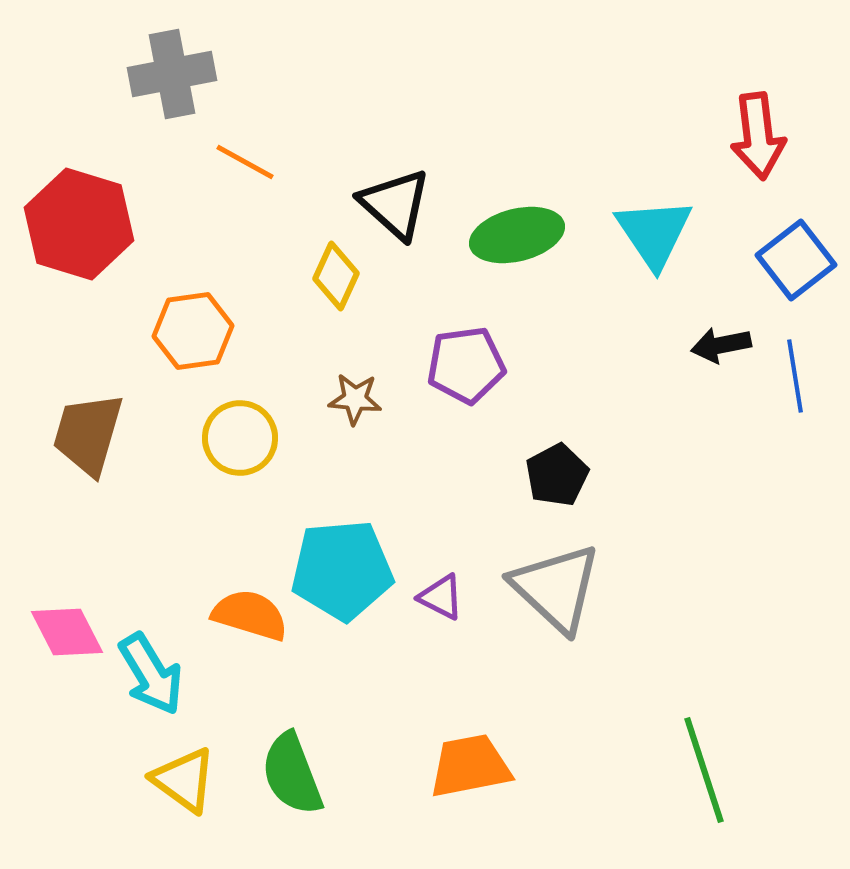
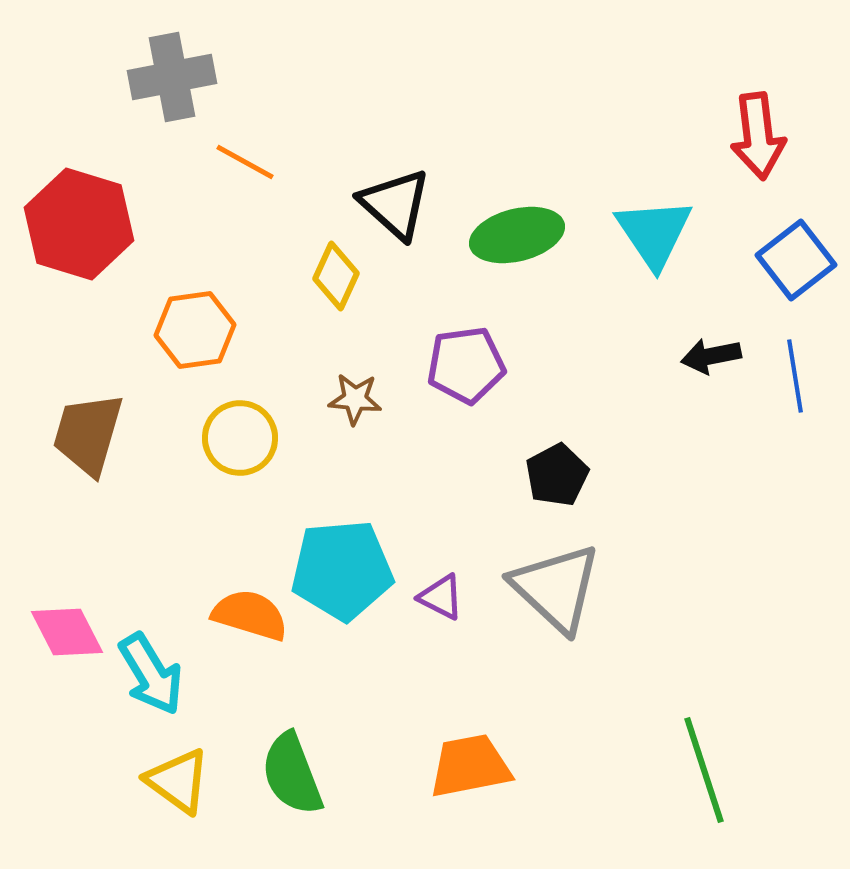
gray cross: moved 3 px down
orange hexagon: moved 2 px right, 1 px up
black arrow: moved 10 px left, 11 px down
yellow triangle: moved 6 px left, 1 px down
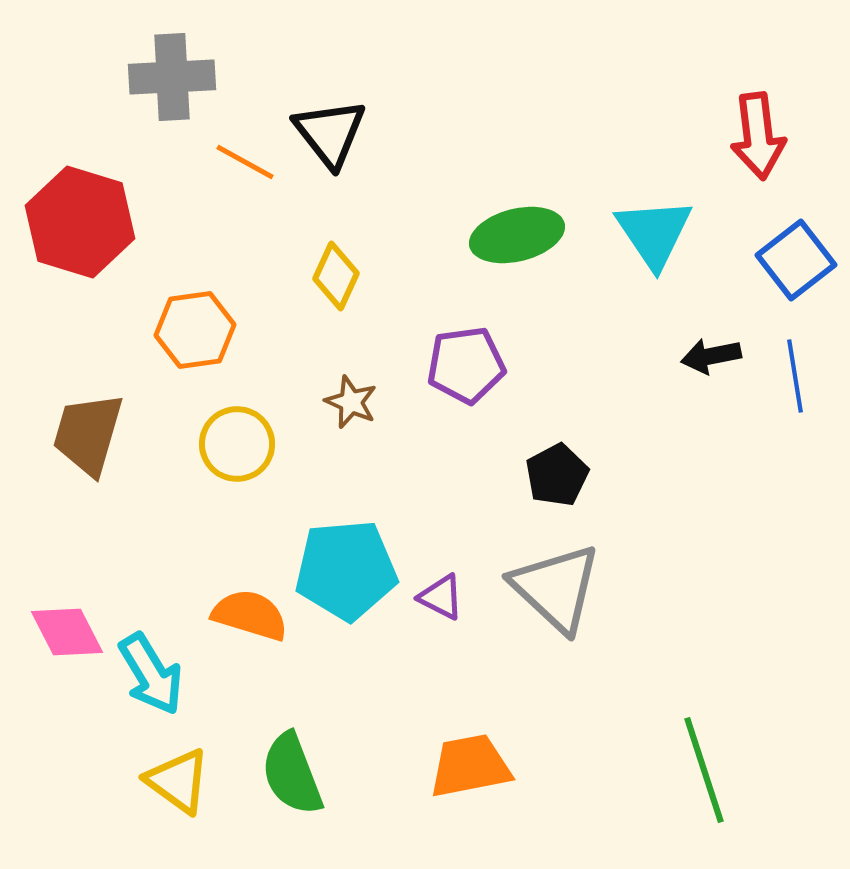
gray cross: rotated 8 degrees clockwise
black triangle: moved 65 px left, 71 px up; rotated 10 degrees clockwise
red hexagon: moved 1 px right, 2 px up
brown star: moved 4 px left, 3 px down; rotated 18 degrees clockwise
yellow circle: moved 3 px left, 6 px down
cyan pentagon: moved 4 px right
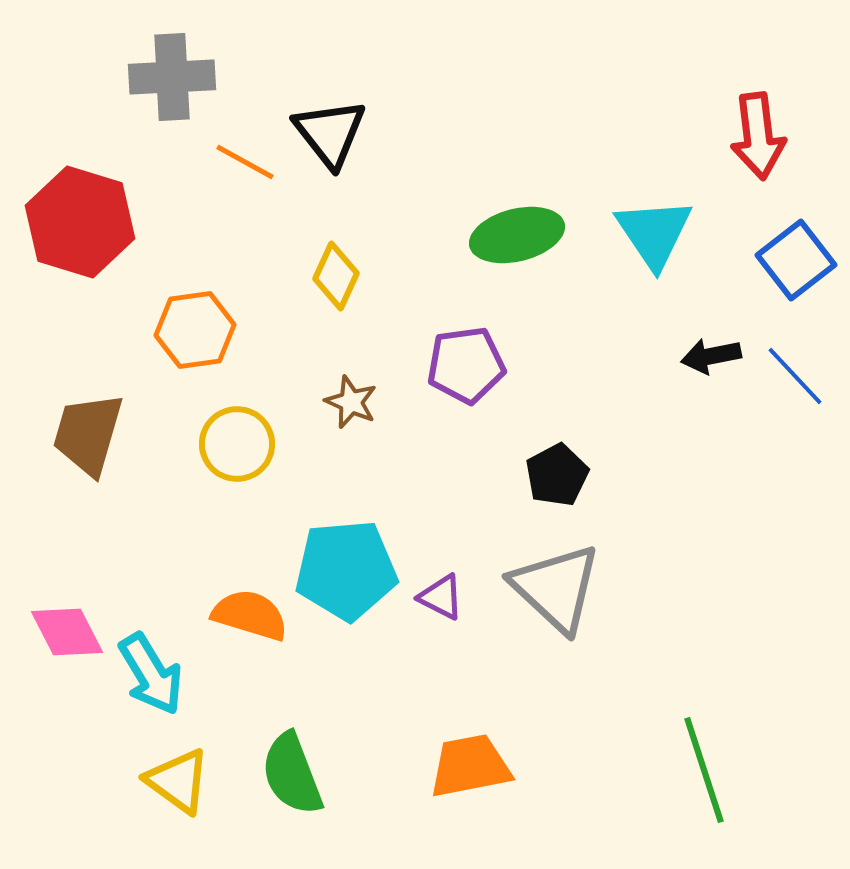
blue line: rotated 34 degrees counterclockwise
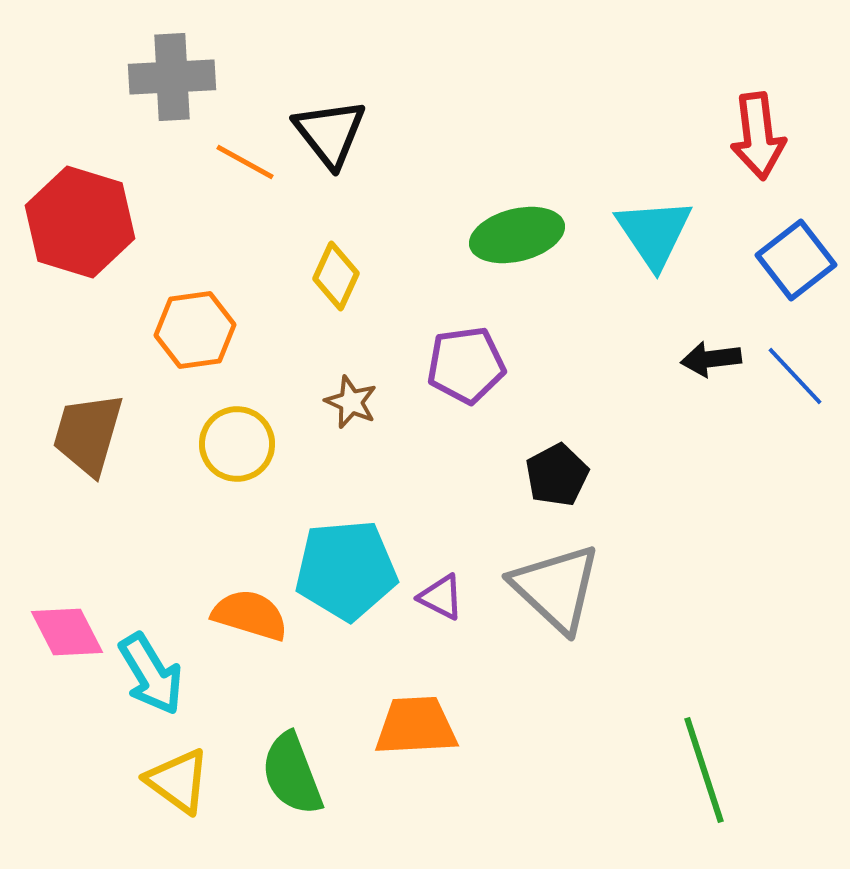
black arrow: moved 3 px down; rotated 4 degrees clockwise
orange trapezoid: moved 54 px left, 40 px up; rotated 8 degrees clockwise
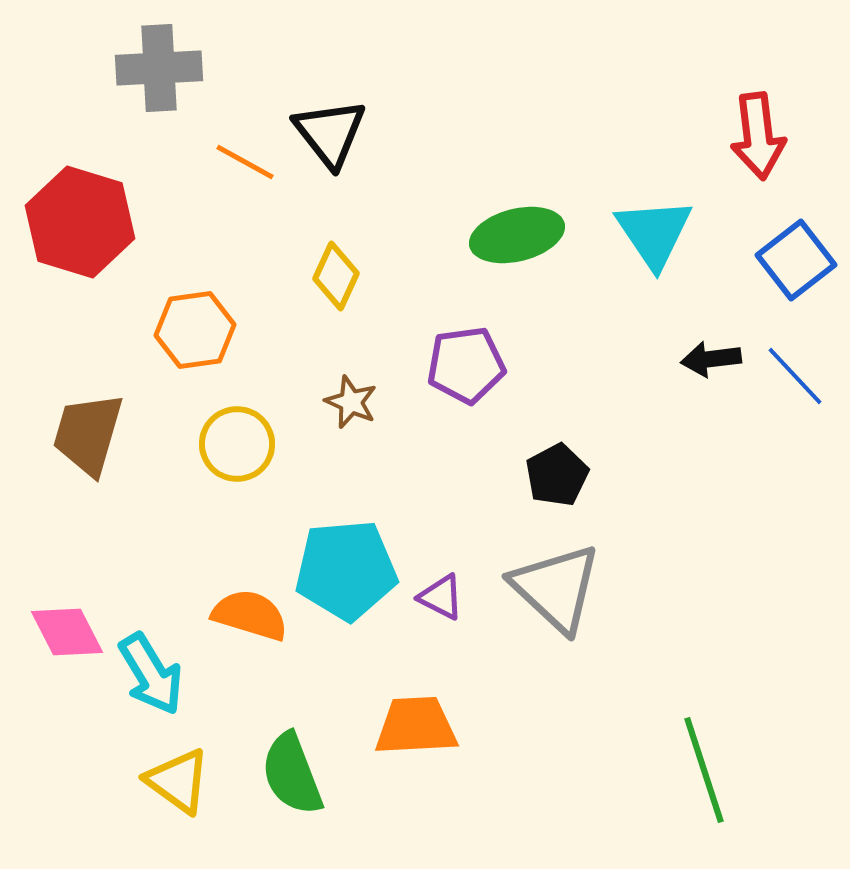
gray cross: moved 13 px left, 9 px up
